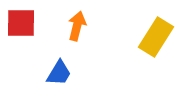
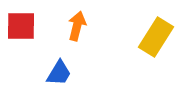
red square: moved 3 px down
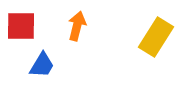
blue trapezoid: moved 17 px left, 8 px up
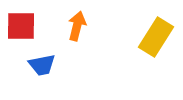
blue trapezoid: rotated 48 degrees clockwise
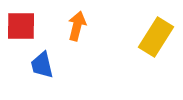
blue trapezoid: rotated 88 degrees clockwise
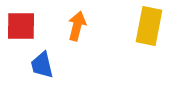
yellow rectangle: moved 7 px left, 11 px up; rotated 21 degrees counterclockwise
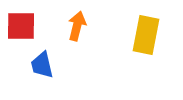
yellow rectangle: moved 3 px left, 9 px down
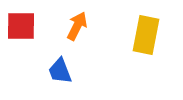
orange arrow: rotated 12 degrees clockwise
blue trapezoid: moved 18 px right, 6 px down; rotated 8 degrees counterclockwise
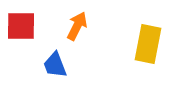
yellow rectangle: moved 2 px right, 9 px down
blue trapezoid: moved 5 px left, 6 px up
